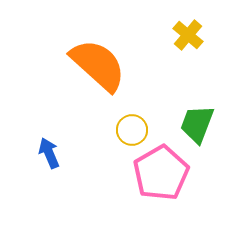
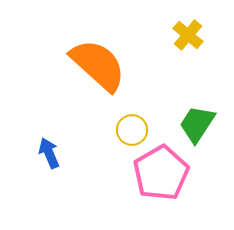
green trapezoid: rotated 12 degrees clockwise
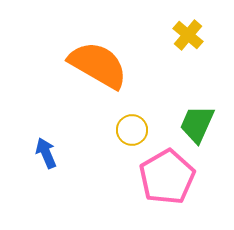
orange semicircle: rotated 12 degrees counterclockwise
green trapezoid: rotated 9 degrees counterclockwise
blue arrow: moved 3 px left
pink pentagon: moved 6 px right, 4 px down
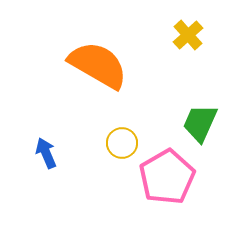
yellow cross: rotated 8 degrees clockwise
green trapezoid: moved 3 px right, 1 px up
yellow circle: moved 10 px left, 13 px down
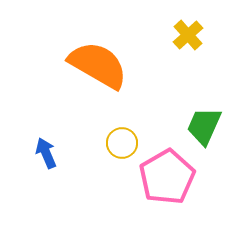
green trapezoid: moved 4 px right, 3 px down
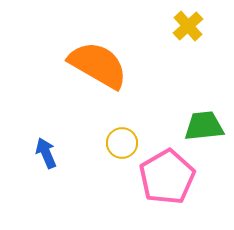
yellow cross: moved 9 px up
green trapezoid: rotated 60 degrees clockwise
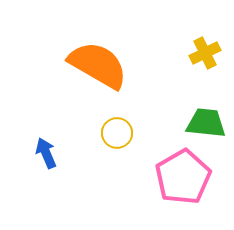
yellow cross: moved 17 px right, 27 px down; rotated 16 degrees clockwise
green trapezoid: moved 2 px right, 3 px up; rotated 12 degrees clockwise
yellow circle: moved 5 px left, 10 px up
pink pentagon: moved 16 px right
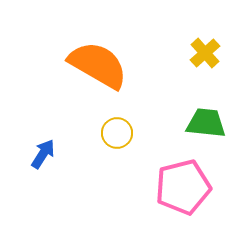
yellow cross: rotated 16 degrees counterclockwise
blue arrow: moved 3 px left, 1 px down; rotated 56 degrees clockwise
pink pentagon: moved 10 px down; rotated 16 degrees clockwise
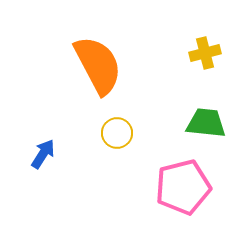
yellow cross: rotated 28 degrees clockwise
orange semicircle: rotated 32 degrees clockwise
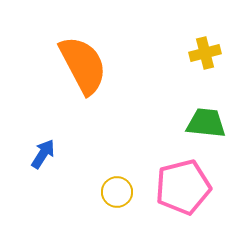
orange semicircle: moved 15 px left
yellow circle: moved 59 px down
